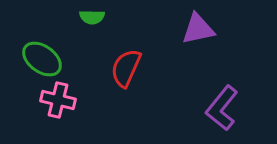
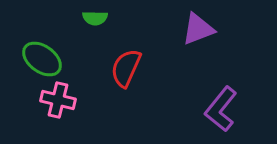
green semicircle: moved 3 px right, 1 px down
purple triangle: rotated 9 degrees counterclockwise
purple L-shape: moved 1 px left, 1 px down
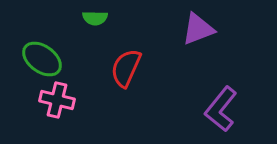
pink cross: moved 1 px left
